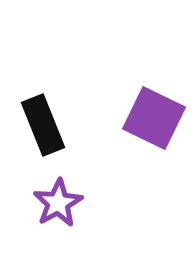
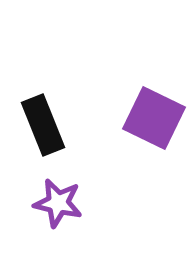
purple star: rotated 30 degrees counterclockwise
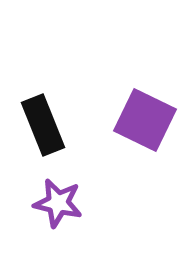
purple square: moved 9 px left, 2 px down
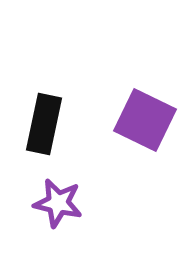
black rectangle: moved 1 px right, 1 px up; rotated 34 degrees clockwise
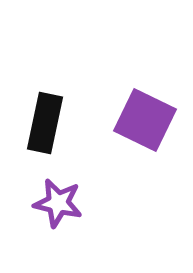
black rectangle: moved 1 px right, 1 px up
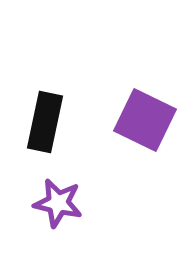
black rectangle: moved 1 px up
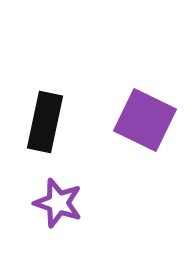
purple star: rotated 6 degrees clockwise
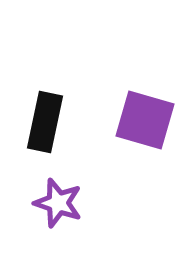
purple square: rotated 10 degrees counterclockwise
